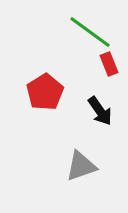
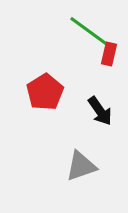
red rectangle: moved 10 px up; rotated 35 degrees clockwise
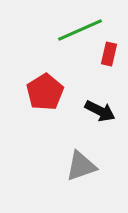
green line: moved 10 px left, 2 px up; rotated 60 degrees counterclockwise
black arrow: rotated 28 degrees counterclockwise
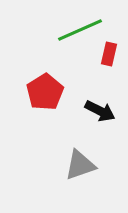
gray triangle: moved 1 px left, 1 px up
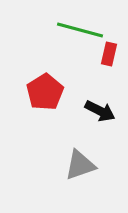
green line: rotated 39 degrees clockwise
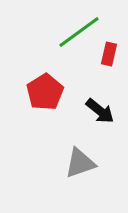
green line: moved 1 px left, 2 px down; rotated 51 degrees counterclockwise
black arrow: rotated 12 degrees clockwise
gray triangle: moved 2 px up
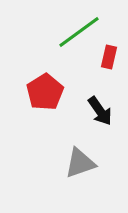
red rectangle: moved 3 px down
black arrow: rotated 16 degrees clockwise
